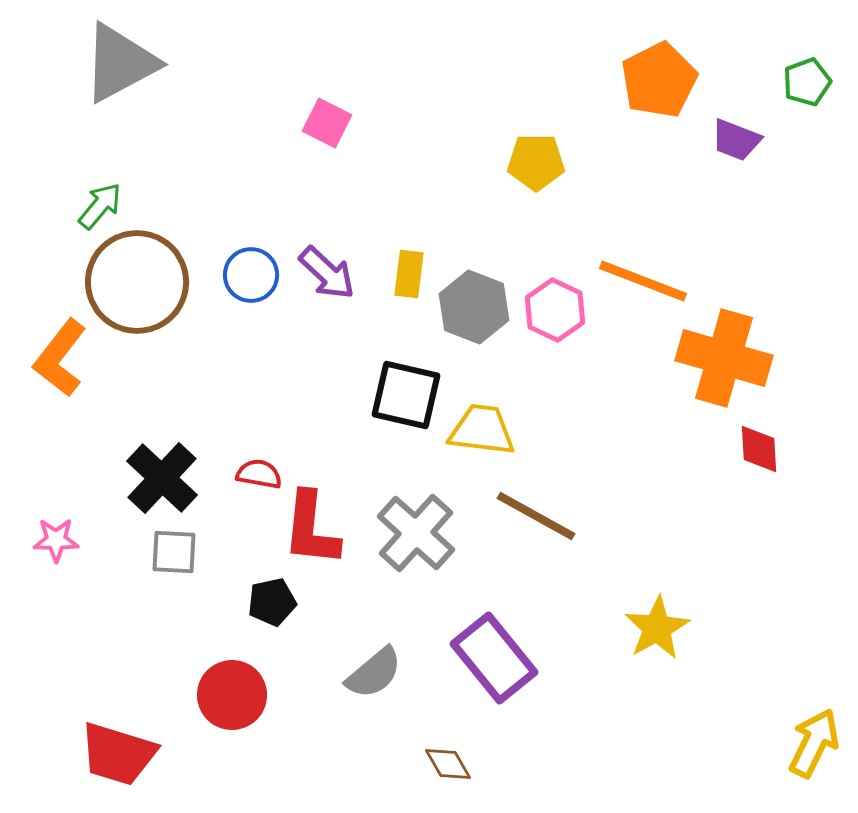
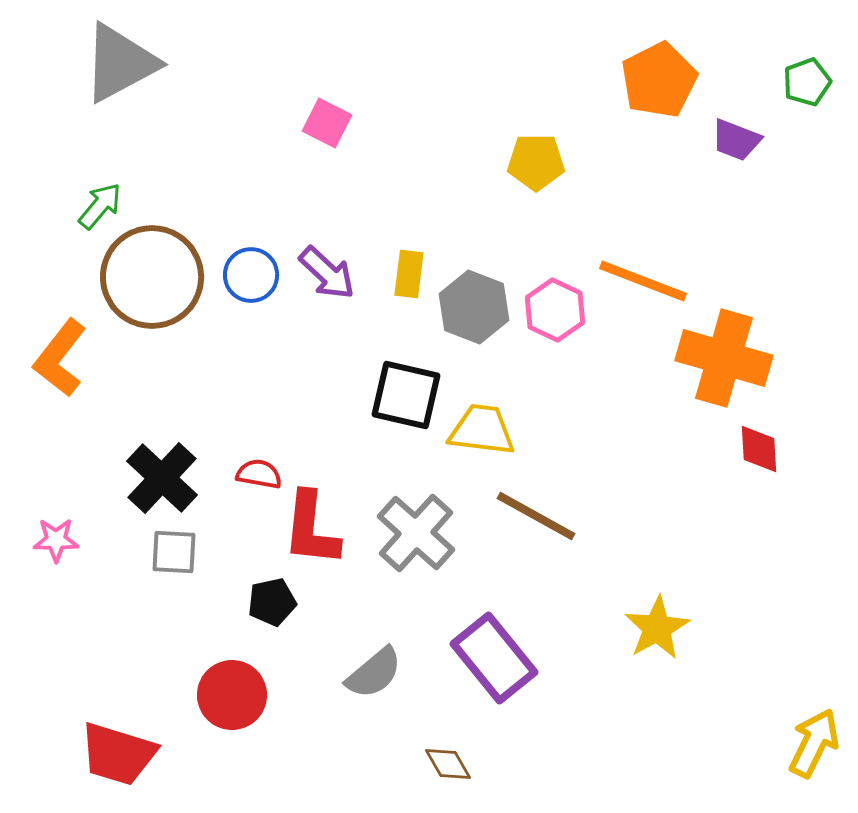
brown circle: moved 15 px right, 5 px up
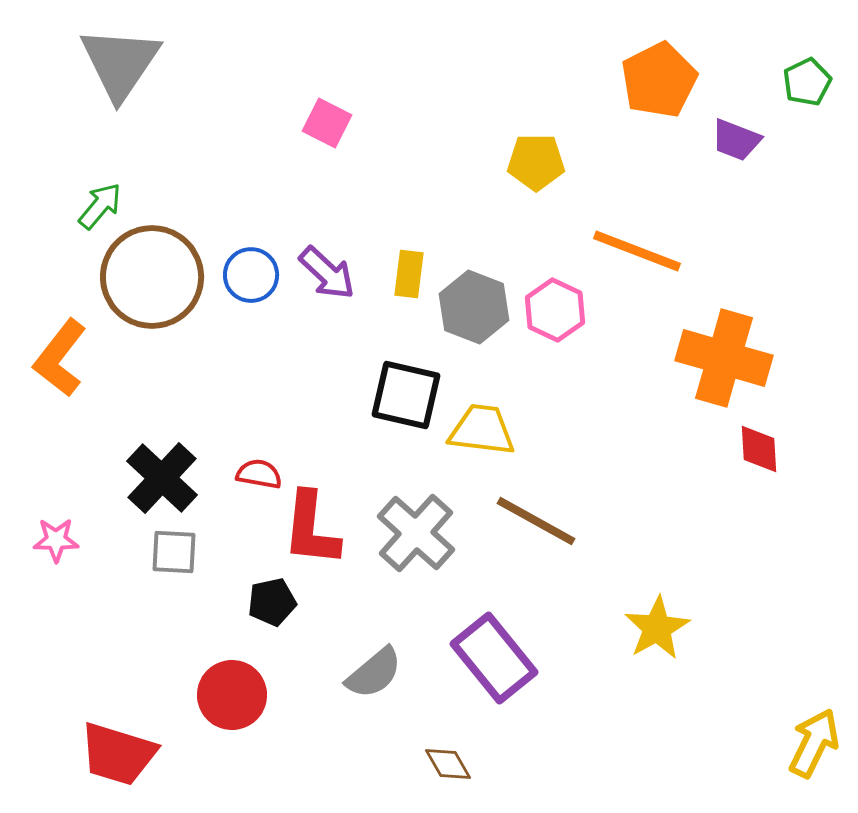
gray triangle: rotated 28 degrees counterclockwise
green pentagon: rotated 6 degrees counterclockwise
orange line: moved 6 px left, 30 px up
brown line: moved 5 px down
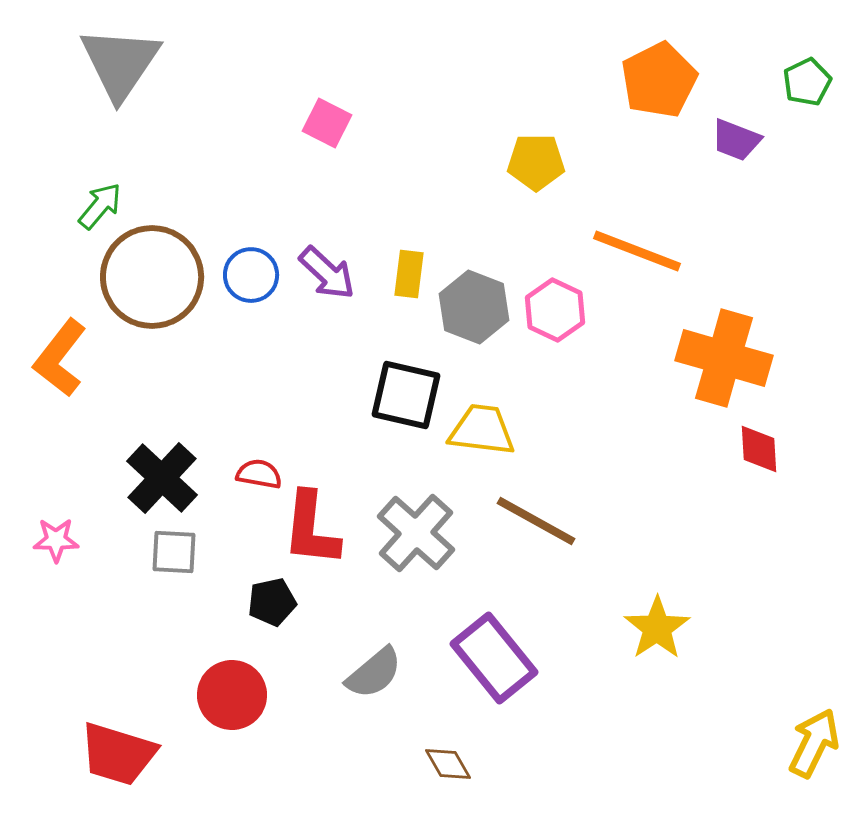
yellow star: rotated 4 degrees counterclockwise
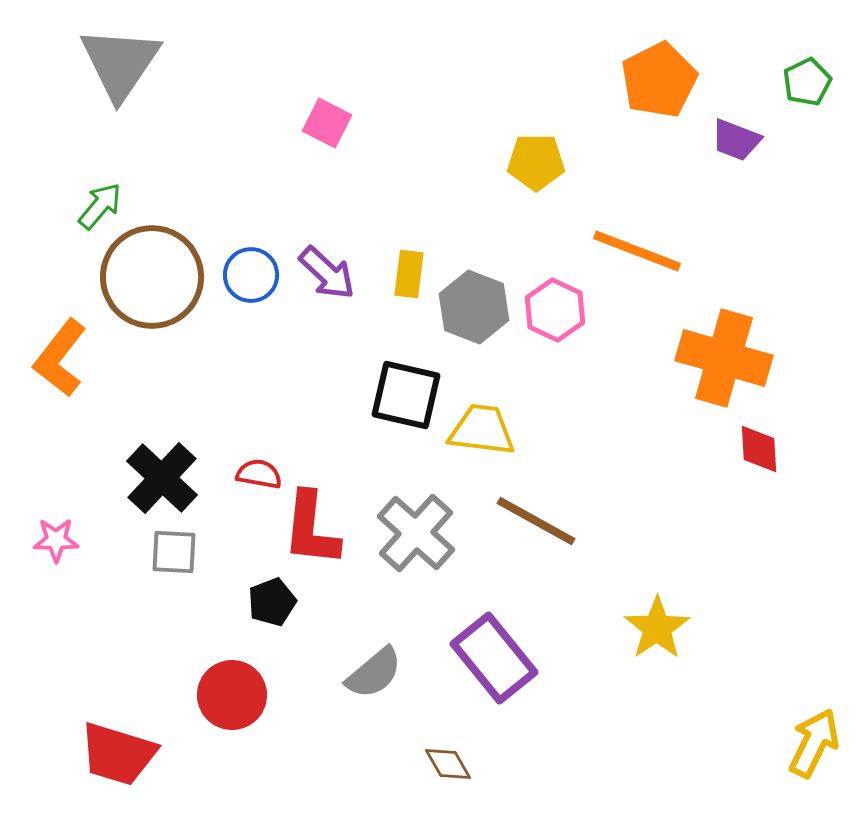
black pentagon: rotated 9 degrees counterclockwise
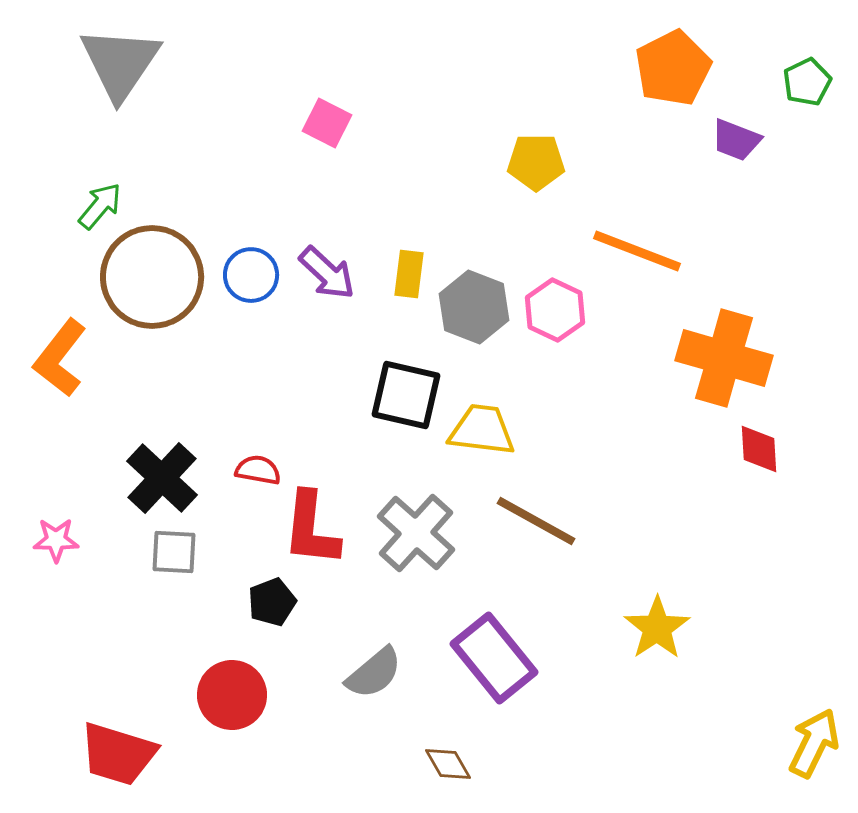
orange pentagon: moved 14 px right, 12 px up
red semicircle: moved 1 px left, 4 px up
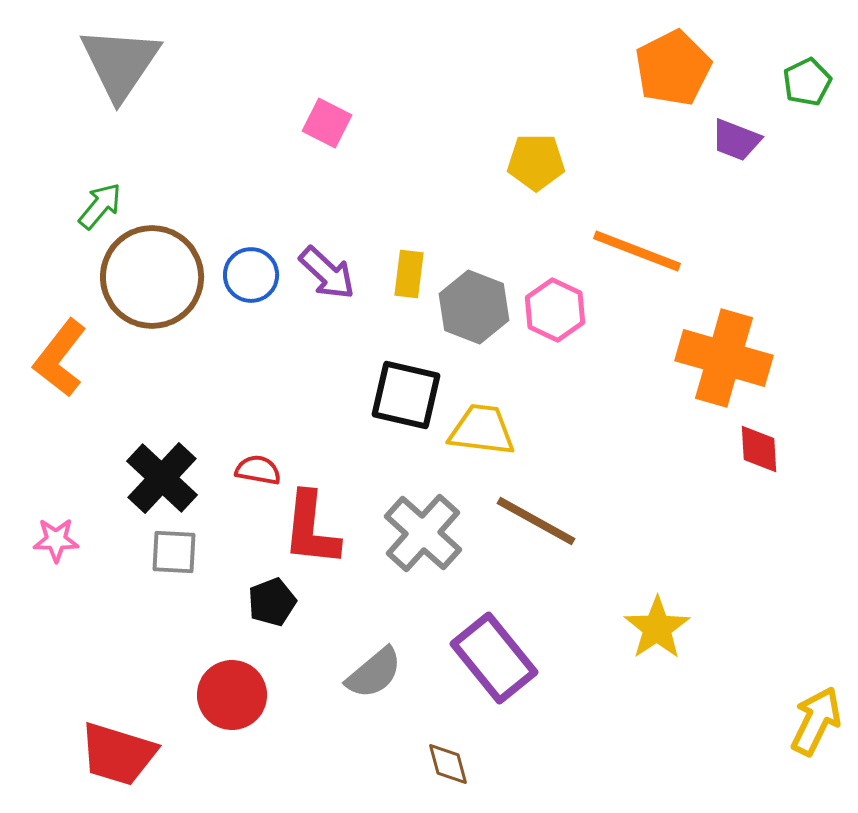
gray cross: moved 7 px right
yellow arrow: moved 2 px right, 22 px up
brown diamond: rotated 15 degrees clockwise
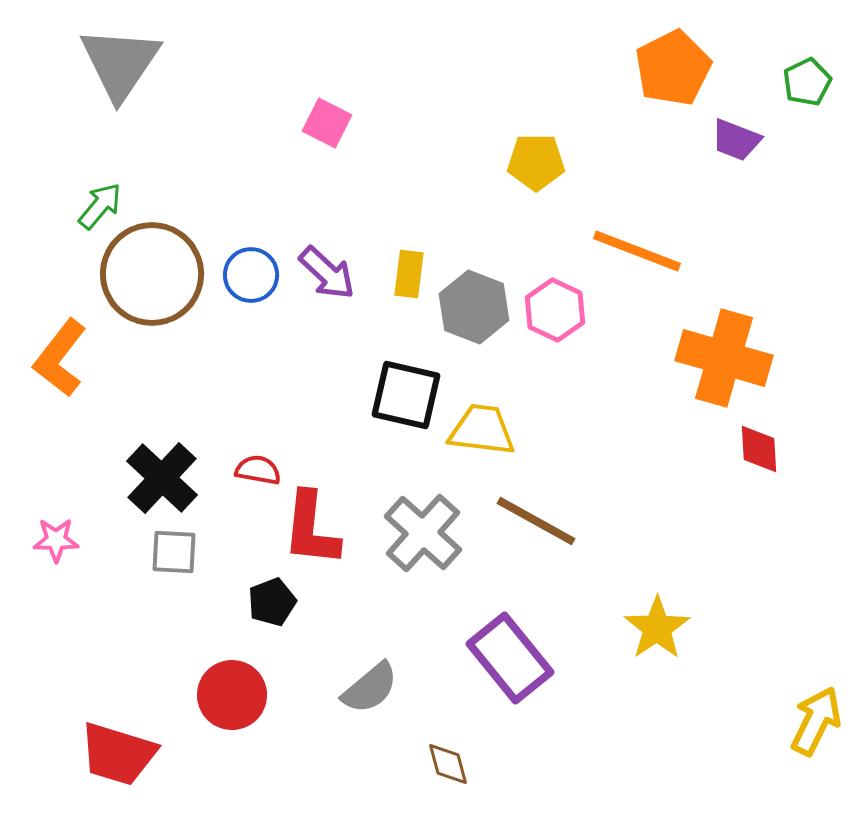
brown circle: moved 3 px up
purple rectangle: moved 16 px right
gray semicircle: moved 4 px left, 15 px down
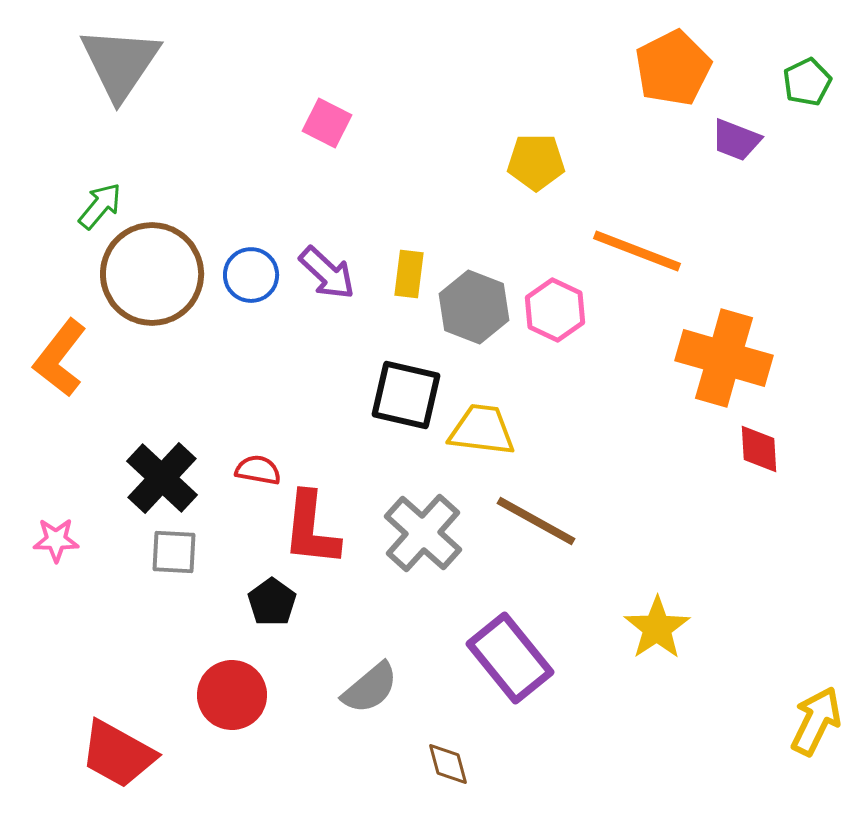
black pentagon: rotated 15 degrees counterclockwise
red trapezoid: rotated 12 degrees clockwise
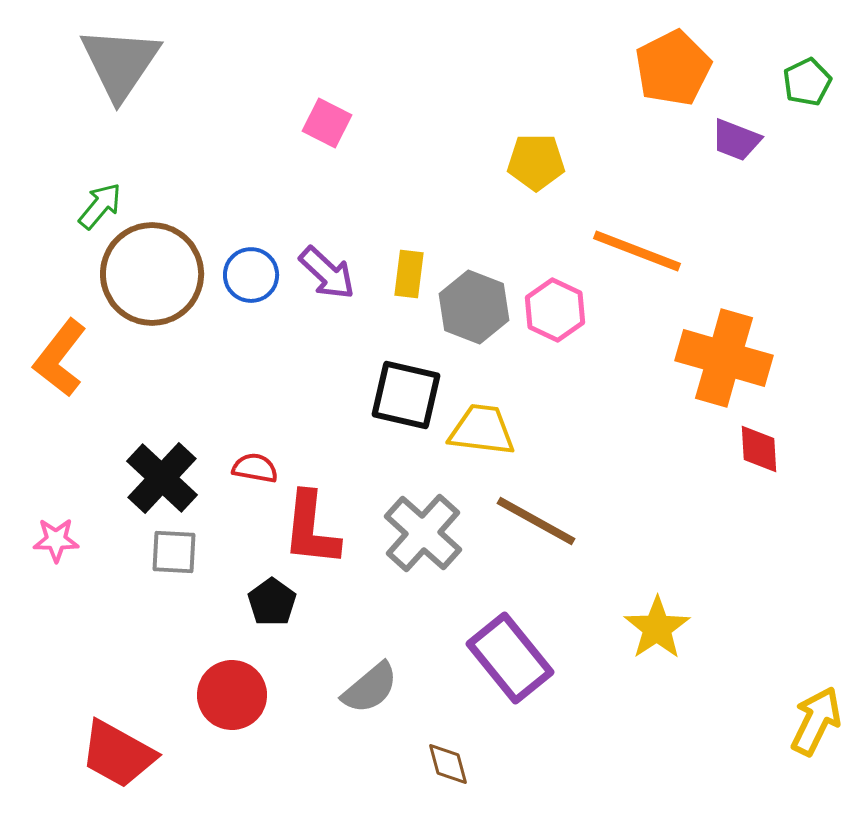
red semicircle: moved 3 px left, 2 px up
